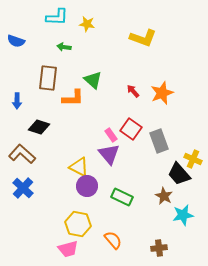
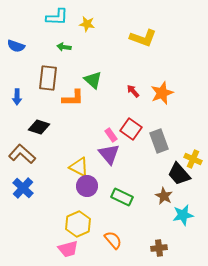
blue semicircle: moved 5 px down
blue arrow: moved 4 px up
yellow hexagon: rotated 25 degrees clockwise
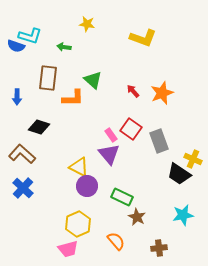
cyan L-shape: moved 27 px left, 19 px down; rotated 15 degrees clockwise
black trapezoid: rotated 15 degrees counterclockwise
brown star: moved 27 px left, 21 px down
orange semicircle: moved 3 px right, 1 px down
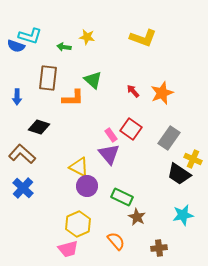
yellow star: moved 13 px down
gray rectangle: moved 10 px right, 3 px up; rotated 55 degrees clockwise
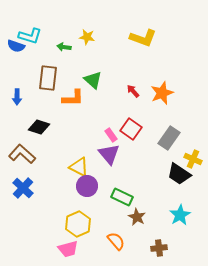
cyan star: moved 3 px left; rotated 20 degrees counterclockwise
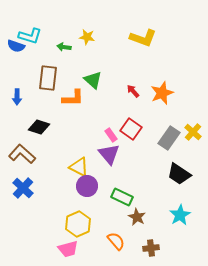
yellow cross: moved 27 px up; rotated 18 degrees clockwise
brown cross: moved 8 px left
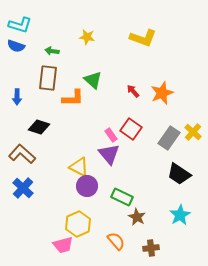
cyan L-shape: moved 10 px left, 11 px up
green arrow: moved 12 px left, 4 px down
pink trapezoid: moved 5 px left, 4 px up
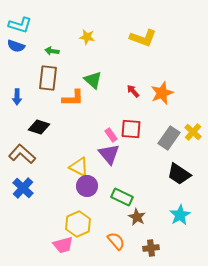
red square: rotated 30 degrees counterclockwise
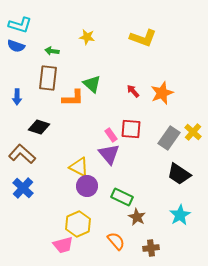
green triangle: moved 1 px left, 4 px down
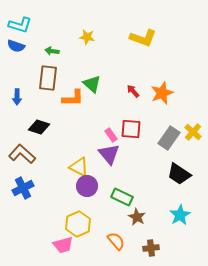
blue cross: rotated 20 degrees clockwise
